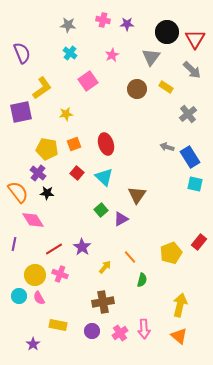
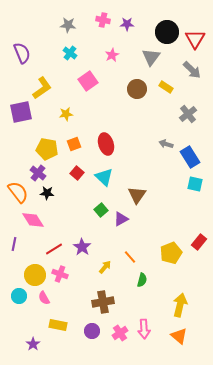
gray arrow at (167, 147): moved 1 px left, 3 px up
pink semicircle at (39, 298): moved 5 px right
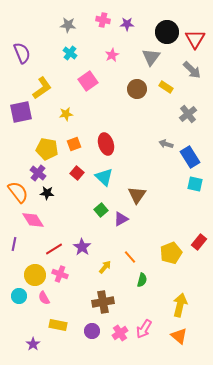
pink arrow at (144, 329): rotated 36 degrees clockwise
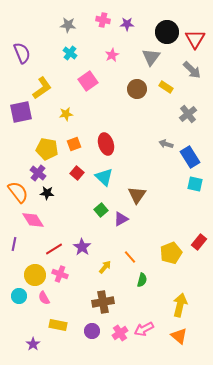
pink arrow at (144, 329): rotated 30 degrees clockwise
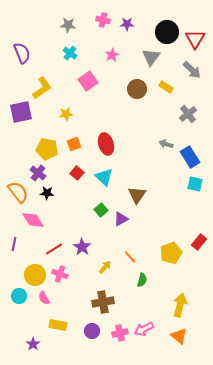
pink cross at (120, 333): rotated 21 degrees clockwise
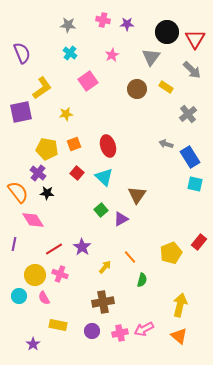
red ellipse at (106, 144): moved 2 px right, 2 px down
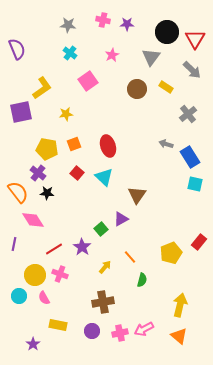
purple semicircle at (22, 53): moved 5 px left, 4 px up
green square at (101, 210): moved 19 px down
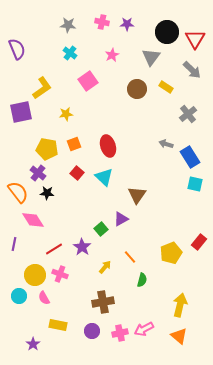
pink cross at (103, 20): moved 1 px left, 2 px down
